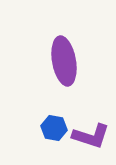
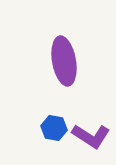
purple L-shape: rotated 15 degrees clockwise
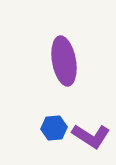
blue hexagon: rotated 15 degrees counterclockwise
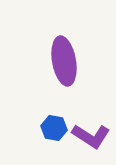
blue hexagon: rotated 15 degrees clockwise
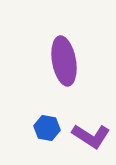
blue hexagon: moved 7 px left
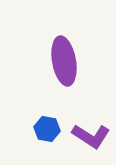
blue hexagon: moved 1 px down
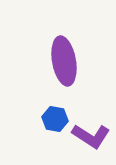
blue hexagon: moved 8 px right, 10 px up
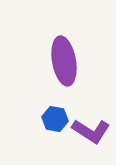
purple L-shape: moved 5 px up
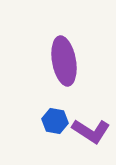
blue hexagon: moved 2 px down
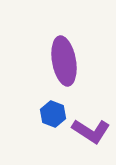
blue hexagon: moved 2 px left, 7 px up; rotated 10 degrees clockwise
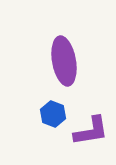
purple L-shape: rotated 42 degrees counterclockwise
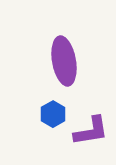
blue hexagon: rotated 10 degrees clockwise
